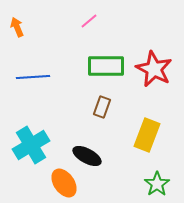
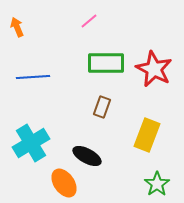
green rectangle: moved 3 px up
cyan cross: moved 2 px up
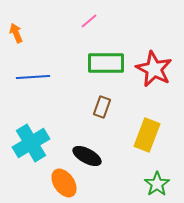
orange arrow: moved 1 px left, 6 px down
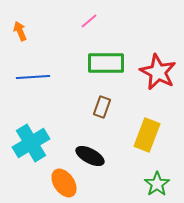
orange arrow: moved 4 px right, 2 px up
red star: moved 4 px right, 3 px down
black ellipse: moved 3 px right
